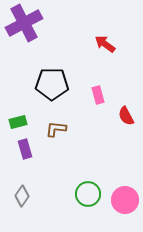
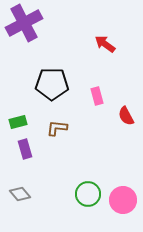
pink rectangle: moved 1 px left, 1 px down
brown L-shape: moved 1 px right, 1 px up
gray diamond: moved 2 px left, 2 px up; rotated 75 degrees counterclockwise
pink circle: moved 2 px left
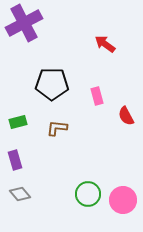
purple rectangle: moved 10 px left, 11 px down
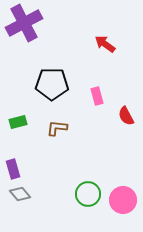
purple rectangle: moved 2 px left, 9 px down
